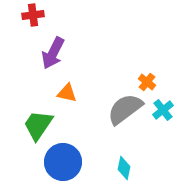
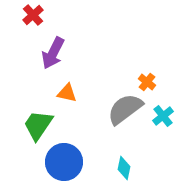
red cross: rotated 35 degrees counterclockwise
cyan cross: moved 6 px down
blue circle: moved 1 px right
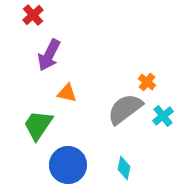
purple arrow: moved 4 px left, 2 px down
blue circle: moved 4 px right, 3 px down
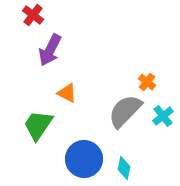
red cross: rotated 10 degrees counterclockwise
purple arrow: moved 1 px right, 5 px up
orange triangle: rotated 15 degrees clockwise
gray semicircle: moved 2 px down; rotated 9 degrees counterclockwise
blue circle: moved 16 px right, 6 px up
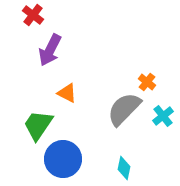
gray semicircle: moved 1 px left, 2 px up
blue circle: moved 21 px left
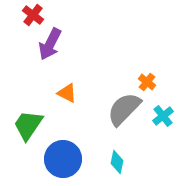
purple arrow: moved 6 px up
green trapezoid: moved 10 px left
cyan diamond: moved 7 px left, 6 px up
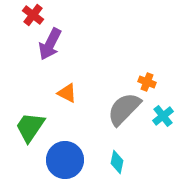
orange cross: rotated 18 degrees counterclockwise
green trapezoid: moved 2 px right, 2 px down
blue circle: moved 2 px right, 1 px down
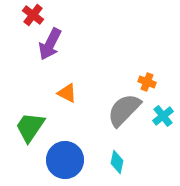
gray semicircle: moved 1 px down
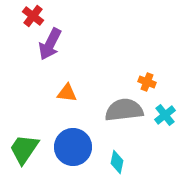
red cross: moved 1 px down
orange triangle: rotated 20 degrees counterclockwise
gray semicircle: rotated 39 degrees clockwise
cyan cross: moved 2 px right, 1 px up
green trapezoid: moved 6 px left, 22 px down
blue circle: moved 8 px right, 13 px up
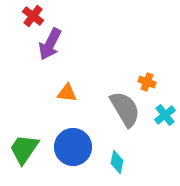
gray semicircle: moved 1 px right, 1 px up; rotated 66 degrees clockwise
